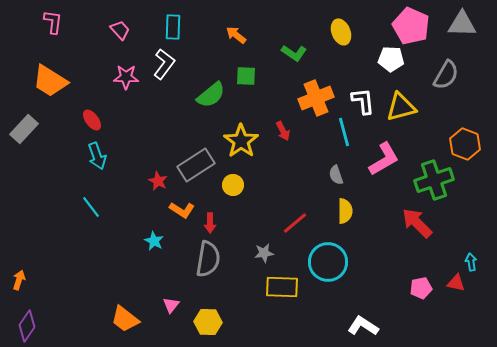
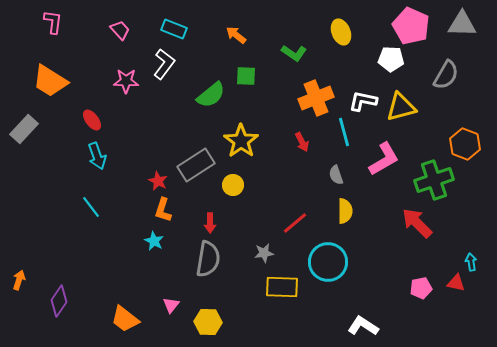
cyan rectangle at (173, 27): moved 1 px right, 2 px down; rotated 70 degrees counterclockwise
pink star at (126, 77): moved 4 px down
white L-shape at (363, 101): rotated 72 degrees counterclockwise
red arrow at (283, 131): moved 19 px right, 11 px down
orange L-shape at (182, 210): moved 19 px left; rotated 75 degrees clockwise
purple diamond at (27, 326): moved 32 px right, 25 px up
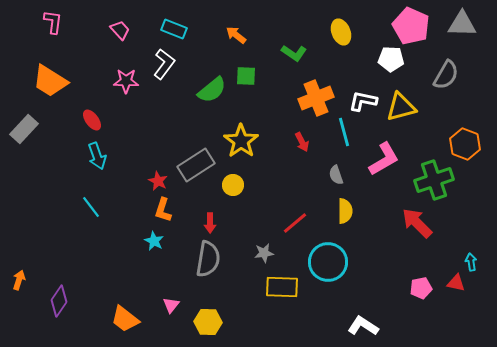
green semicircle at (211, 95): moved 1 px right, 5 px up
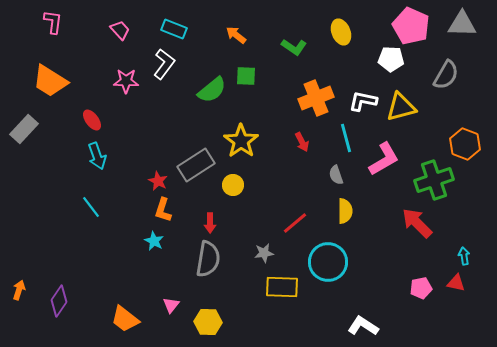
green L-shape at (294, 53): moved 6 px up
cyan line at (344, 132): moved 2 px right, 6 px down
cyan arrow at (471, 262): moved 7 px left, 6 px up
orange arrow at (19, 280): moved 10 px down
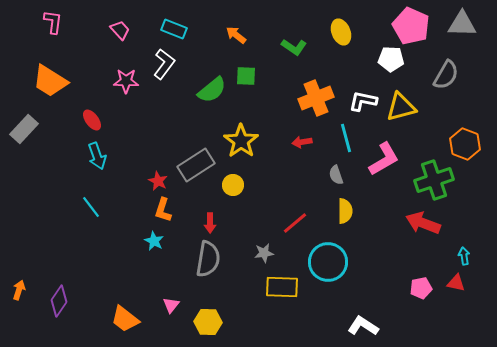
red arrow at (302, 142): rotated 108 degrees clockwise
red arrow at (417, 223): moved 6 px right; rotated 24 degrees counterclockwise
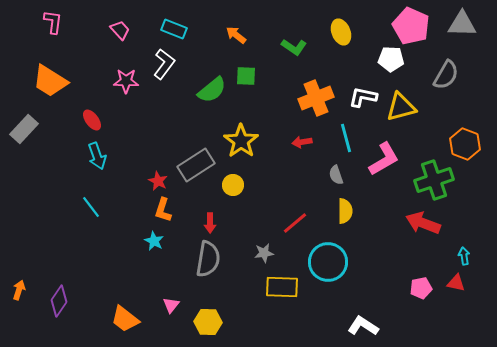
white L-shape at (363, 101): moved 4 px up
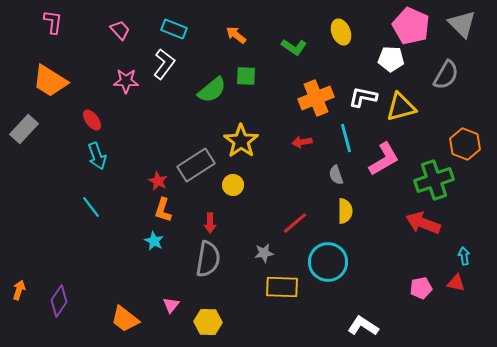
gray triangle at (462, 24): rotated 44 degrees clockwise
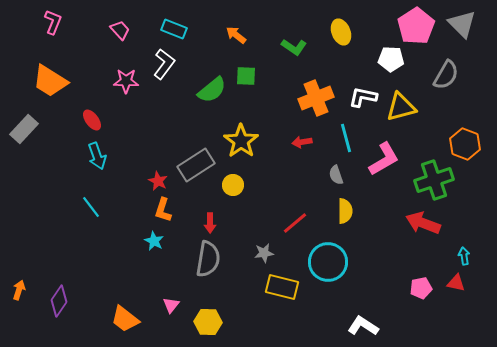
pink L-shape at (53, 22): rotated 15 degrees clockwise
pink pentagon at (411, 26): moved 5 px right; rotated 15 degrees clockwise
yellow rectangle at (282, 287): rotated 12 degrees clockwise
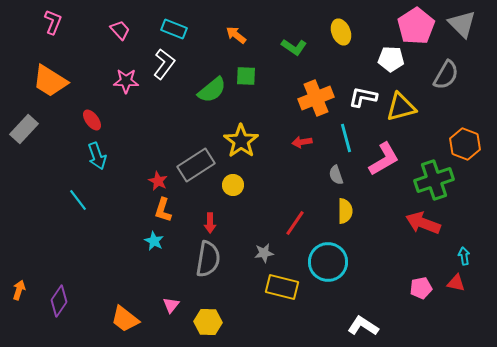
cyan line at (91, 207): moved 13 px left, 7 px up
red line at (295, 223): rotated 16 degrees counterclockwise
